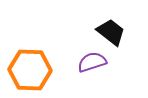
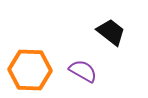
purple semicircle: moved 9 px left, 9 px down; rotated 48 degrees clockwise
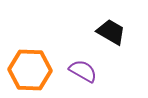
black trapezoid: rotated 8 degrees counterclockwise
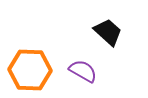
black trapezoid: moved 3 px left; rotated 12 degrees clockwise
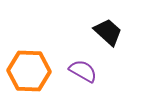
orange hexagon: moved 1 px left, 1 px down
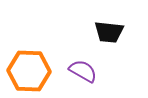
black trapezoid: moved 1 px right; rotated 144 degrees clockwise
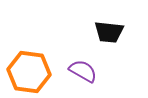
orange hexagon: moved 1 px down; rotated 6 degrees clockwise
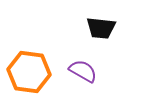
black trapezoid: moved 8 px left, 4 px up
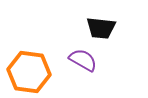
purple semicircle: moved 11 px up
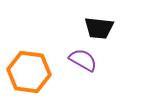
black trapezoid: moved 2 px left
